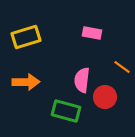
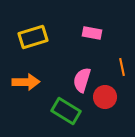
yellow rectangle: moved 7 px right
orange line: rotated 42 degrees clockwise
pink semicircle: rotated 10 degrees clockwise
green rectangle: rotated 16 degrees clockwise
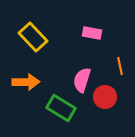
yellow rectangle: rotated 64 degrees clockwise
orange line: moved 2 px left, 1 px up
green rectangle: moved 5 px left, 3 px up
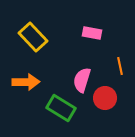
red circle: moved 1 px down
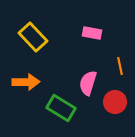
pink semicircle: moved 6 px right, 3 px down
red circle: moved 10 px right, 4 px down
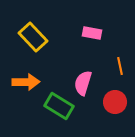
pink semicircle: moved 5 px left
green rectangle: moved 2 px left, 2 px up
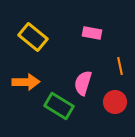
yellow rectangle: rotated 8 degrees counterclockwise
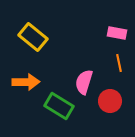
pink rectangle: moved 25 px right
orange line: moved 1 px left, 3 px up
pink semicircle: moved 1 px right, 1 px up
red circle: moved 5 px left, 1 px up
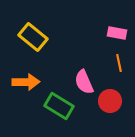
pink semicircle: rotated 40 degrees counterclockwise
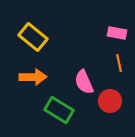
orange arrow: moved 7 px right, 5 px up
green rectangle: moved 4 px down
